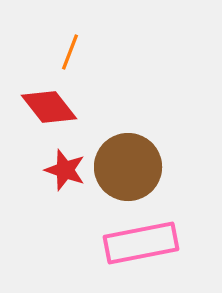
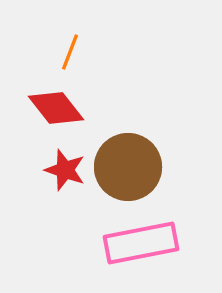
red diamond: moved 7 px right, 1 px down
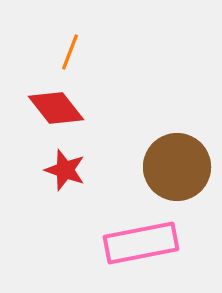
brown circle: moved 49 px right
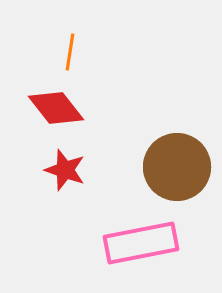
orange line: rotated 12 degrees counterclockwise
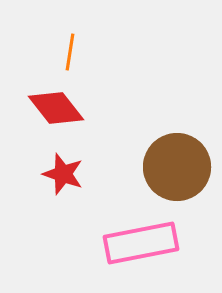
red star: moved 2 px left, 4 px down
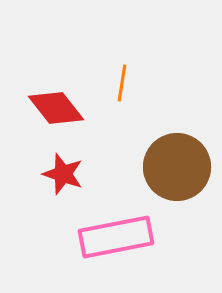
orange line: moved 52 px right, 31 px down
pink rectangle: moved 25 px left, 6 px up
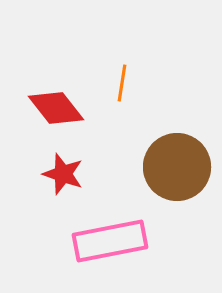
pink rectangle: moved 6 px left, 4 px down
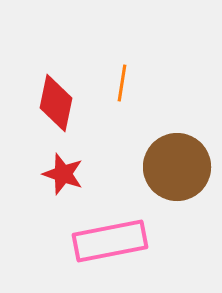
red diamond: moved 5 px up; rotated 50 degrees clockwise
